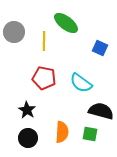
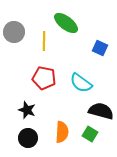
black star: rotated 12 degrees counterclockwise
green square: rotated 21 degrees clockwise
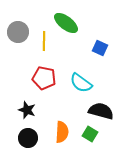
gray circle: moved 4 px right
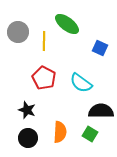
green ellipse: moved 1 px right, 1 px down
red pentagon: rotated 15 degrees clockwise
black semicircle: rotated 15 degrees counterclockwise
orange semicircle: moved 2 px left
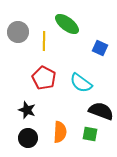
black semicircle: rotated 20 degrees clockwise
green square: rotated 21 degrees counterclockwise
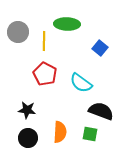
green ellipse: rotated 35 degrees counterclockwise
blue square: rotated 14 degrees clockwise
red pentagon: moved 1 px right, 4 px up
black star: rotated 12 degrees counterclockwise
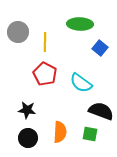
green ellipse: moved 13 px right
yellow line: moved 1 px right, 1 px down
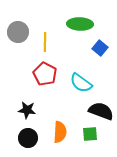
green square: rotated 14 degrees counterclockwise
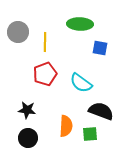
blue square: rotated 28 degrees counterclockwise
red pentagon: rotated 25 degrees clockwise
orange semicircle: moved 6 px right, 6 px up
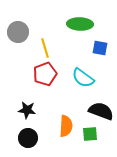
yellow line: moved 6 px down; rotated 18 degrees counterclockwise
cyan semicircle: moved 2 px right, 5 px up
